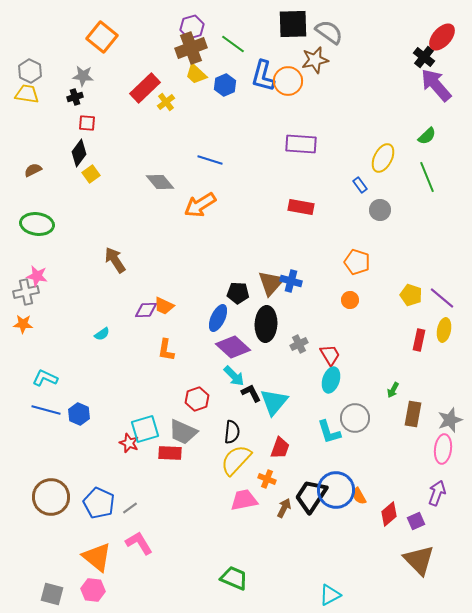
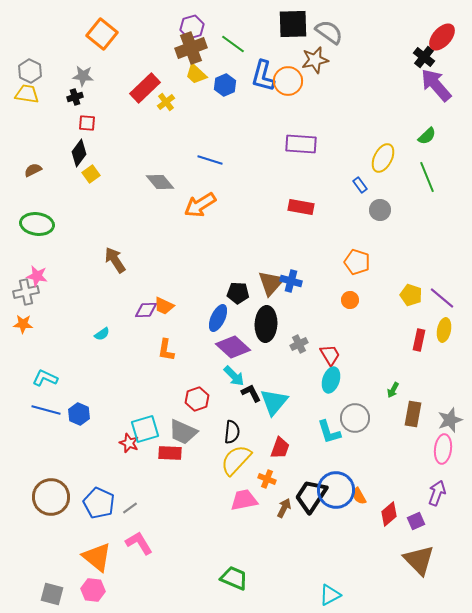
orange square at (102, 37): moved 3 px up
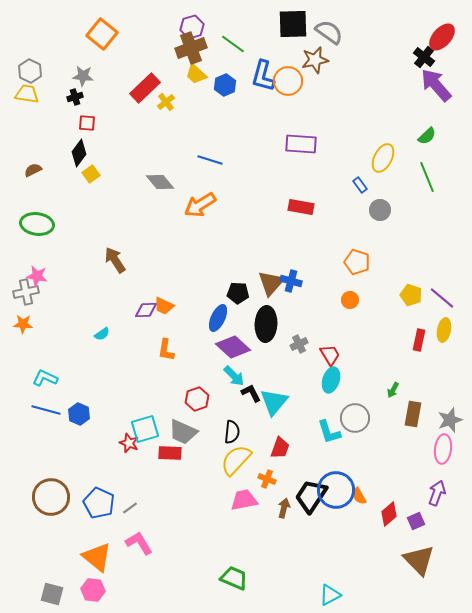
brown arrow at (284, 508): rotated 12 degrees counterclockwise
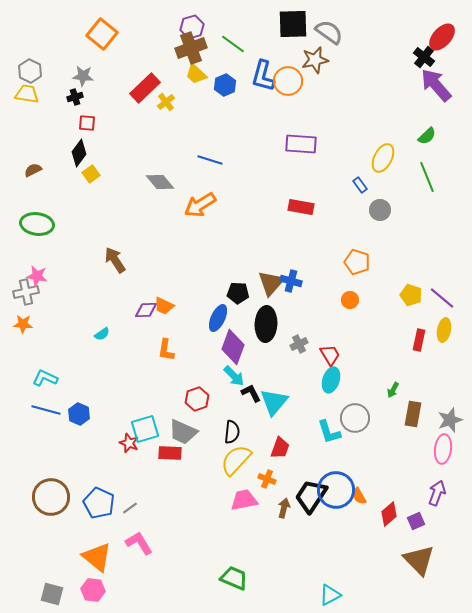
purple diamond at (233, 347): rotated 68 degrees clockwise
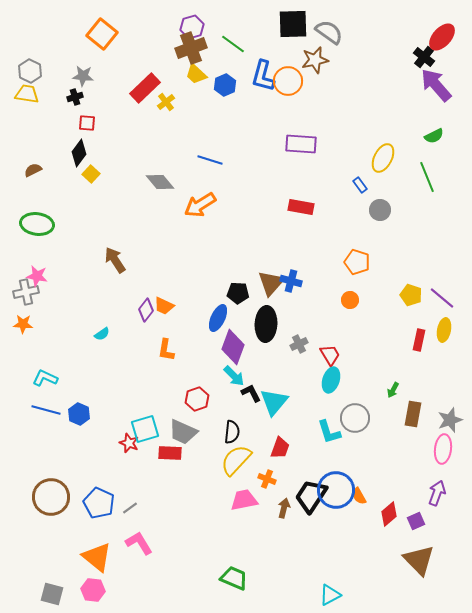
green semicircle at (427, 136): moved 7 px right; rotated 18 degrees clockwise
yellow square at (91, 174): rotated 12 degrees counterclockwise
purple diamond at (146, 310): rotated 50 degrees counterclockwise
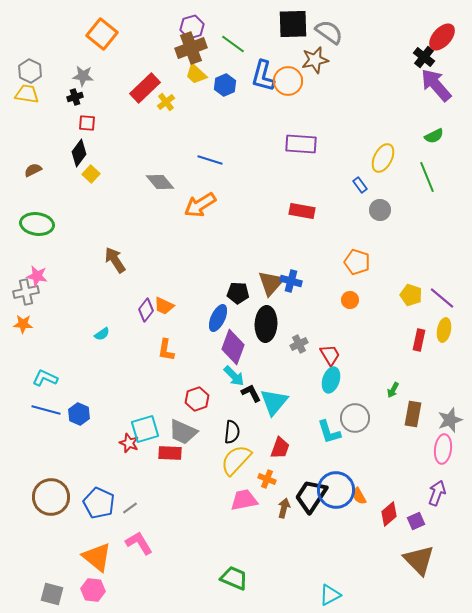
red rectangle at (301, 207): moved 1 px right, 4 px down
